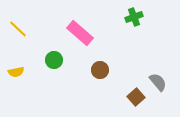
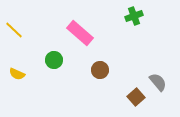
green cross: moved 1 px up
yellow line: moved 4 px left, 1 px down
yellow semicircle: moved 1 px right, 2 px down; rotated 35 degrees clockwise
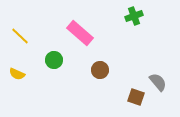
yellow line: moved 6 px right, 6 px down
brown square: rotated 30 degrees counterclockwise
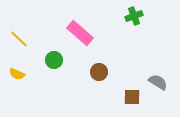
yellow line: moved 1 px left, 3 px down
brown circle: moved 1 px left, 2 px down
gray semicircle: rotated 18 degrees counterclockwise
brown square: moved 4 px left; rotated 18 degrees counterclockwise
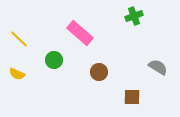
gray semicircle: moved 15 px up
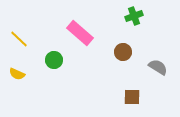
brown circle: moved 24 px right, 20 px up
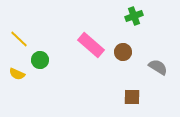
pink rectangle: moved 11 px right, 12 px down
green circle: moved 14 px left
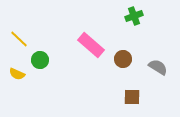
brown circle: moved 7 px down
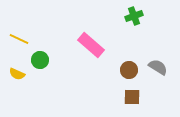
yellow line: rotated 18 degrees counterclockwise
brown circle: moved 6 px right, 11 px down
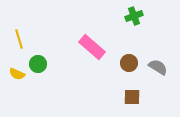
yellow line: rotated 48 degrees clockwise
pink rectangle: moved 1 px right, 2 px down
green circle: moved 2 px left, 4 px down
brown circle: moved 7 px up
